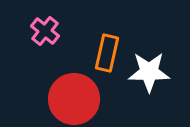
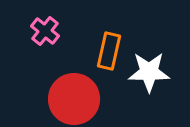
orange rectangle: moved 2 px right, 2 px up
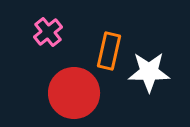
pink cross: moved 3 px right, 1 px down; rotated 12 degrees clockwise
red circle: moved 6 px up
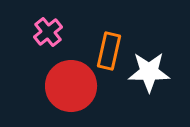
red circle: moved 3 px left, 7 px up
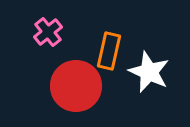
white star: rotated 24 degrees clockwise
red circle: moved 5 px right
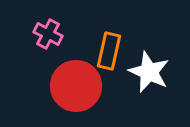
pink cross: moved 2 px down; rotated 24 degrees counterclockwise
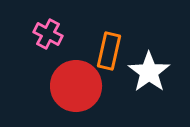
white star: rotated 12 degrees clockwise
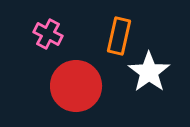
orange rectangle: moved 10 px right, 15 px up
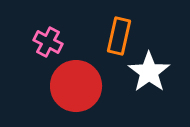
pink cross: moved 8 px down
